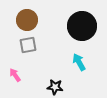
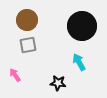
black star: moved 3 px right, 4 px up
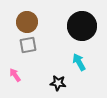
brown circle: moved 2 px down
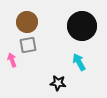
pink arrow: moved 3 px left, 15 px up; rotated 16 degrees clockwise
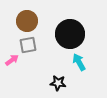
brown circle: moved 1 px up
black circle: moved 12 px left, 8 px down
pink arrow: rotated 72 degrees clockwise
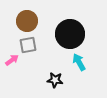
black star: moved 3 px left, 3 px up
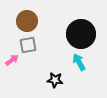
black circle: moved 11 px right
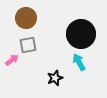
brown circle: moved 1 px left, 3 px up
black star: moved 2 px up; rotated 28 degrees counterclockwise
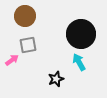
brown circle: moved 1 px left, 2 px up
black star: moved 1 px right, 1 px down
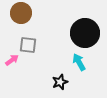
brown circle: moved 4 px left, 3 px up
black circle: moved 4 px right, 1 px up
gray square: rotated 18 degrees clockwise
black star: moved 4 px right, 3 px down
